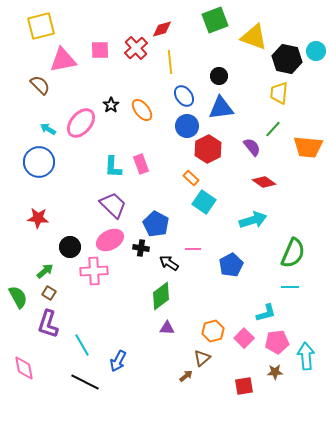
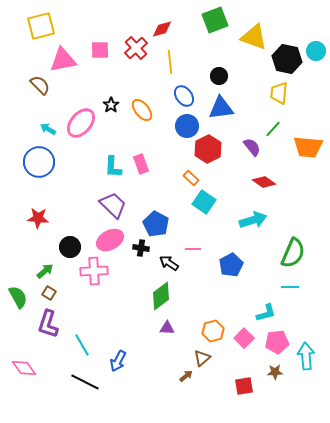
pink diamond at (24, 368): rotated 25 degrees counterclockwise
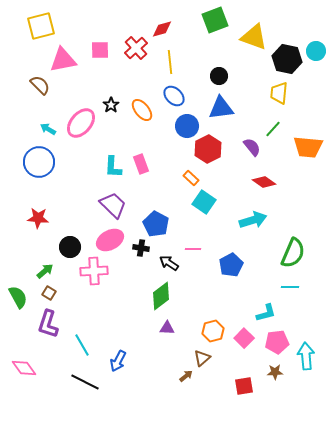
blue ellipse at (184, 96): moved 10 px left; rotated 10 degrees counterclockwise
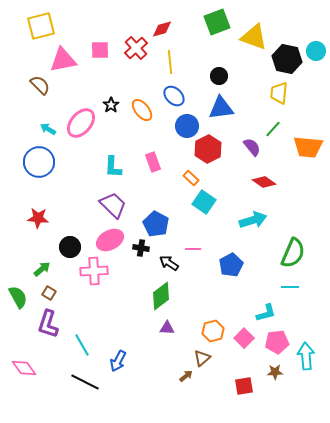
green square at (215, 20): moved 2 px right, 2 px down
pink rectangle at (141, 164): moved 12 px right, 2 px up
green arrow at (45, 271): moved 3 px left, 2 px up
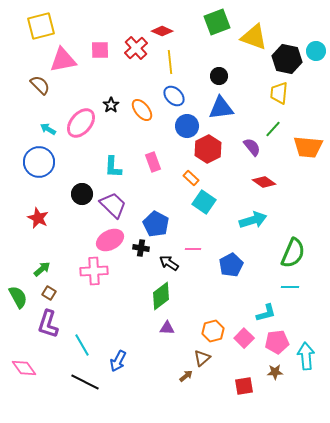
red diamond at (162, 29): moved 2 px down; rotated 40 degrees clockwise
red star at (38, 218): rotated 20 degrees clockwise
black circle at (70, 247): moved 12 px right, 53 px up
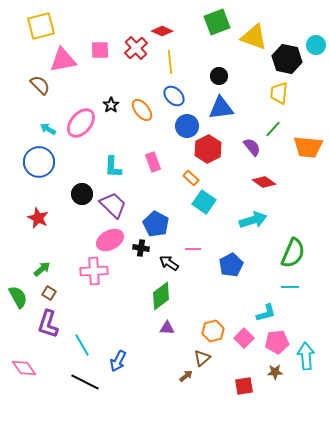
cyan circle at (316, 51): moved 6 px up
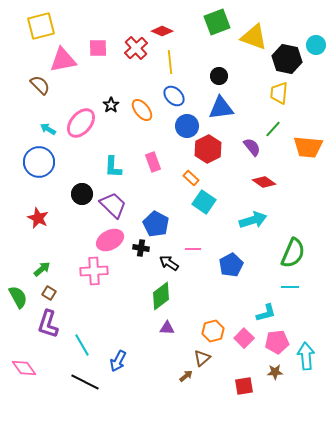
pink square at (100, 50): moved 2 px left, 2 px up
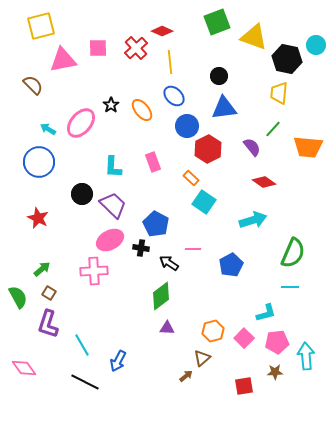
brown semicircle at (40, 85): moved 7 px left
blue triangle at (221, 108): moved 3 px right
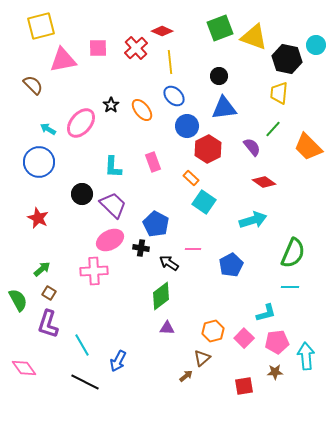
green square at (217, 22): moved 3 px right, 6 px down
orange trapezoid at (308, 147): rotated 40 degrees clockwise
green semicircle at (18, 297): moved 3 px down
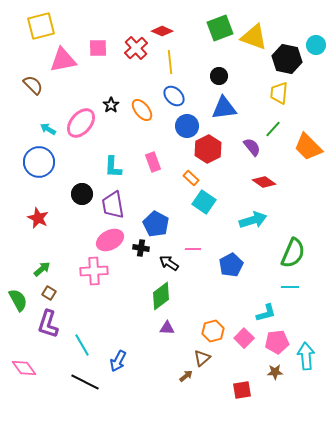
purple trapezoid at (113, 205): rotated 144 degrees counterclockwise
red square at (244, 386): moved 2 px left, 4 px down
